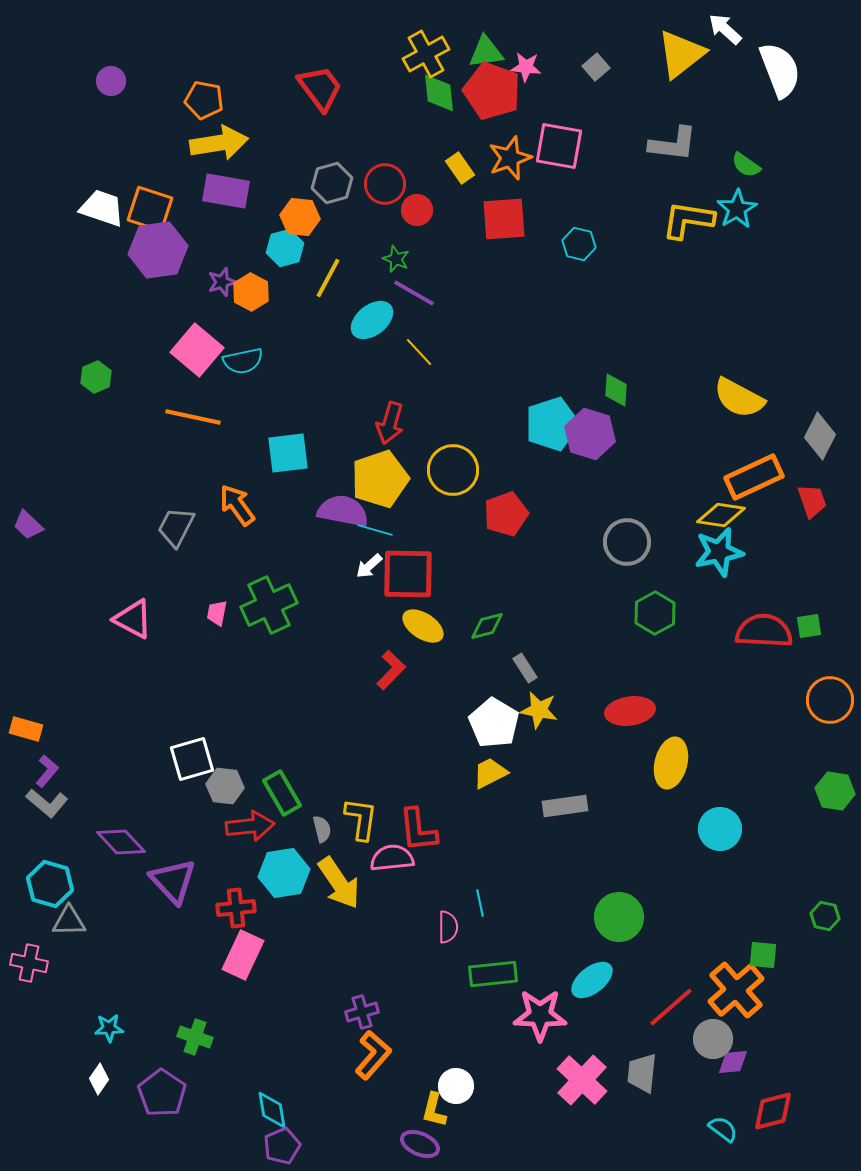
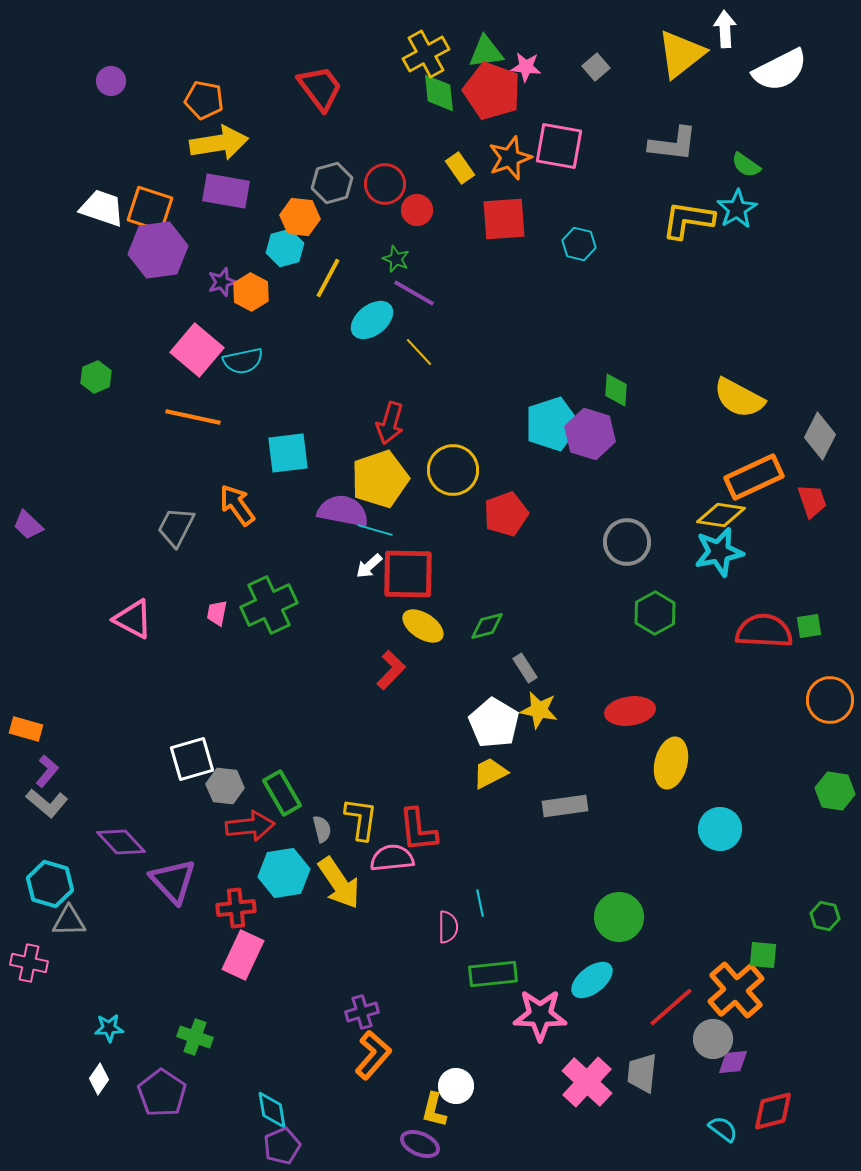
white arrow at (725, 29): rotated 45 degrees clockwise
white semicircle at (780, 70): rotated 84 degrees clockwise
pink cross at (582, 1080): moved 5 px right, 2 px down
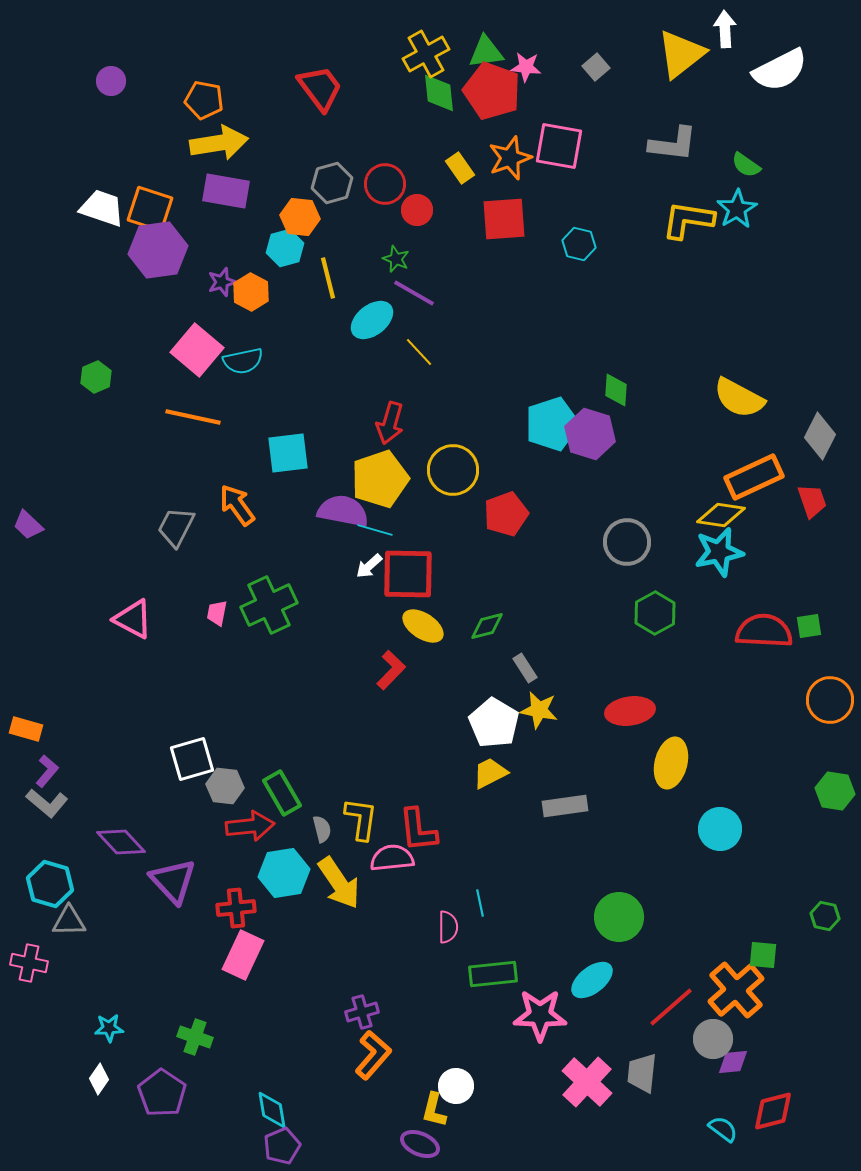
yellow line at (328, 278): rotated 42 degrees counterclockwise
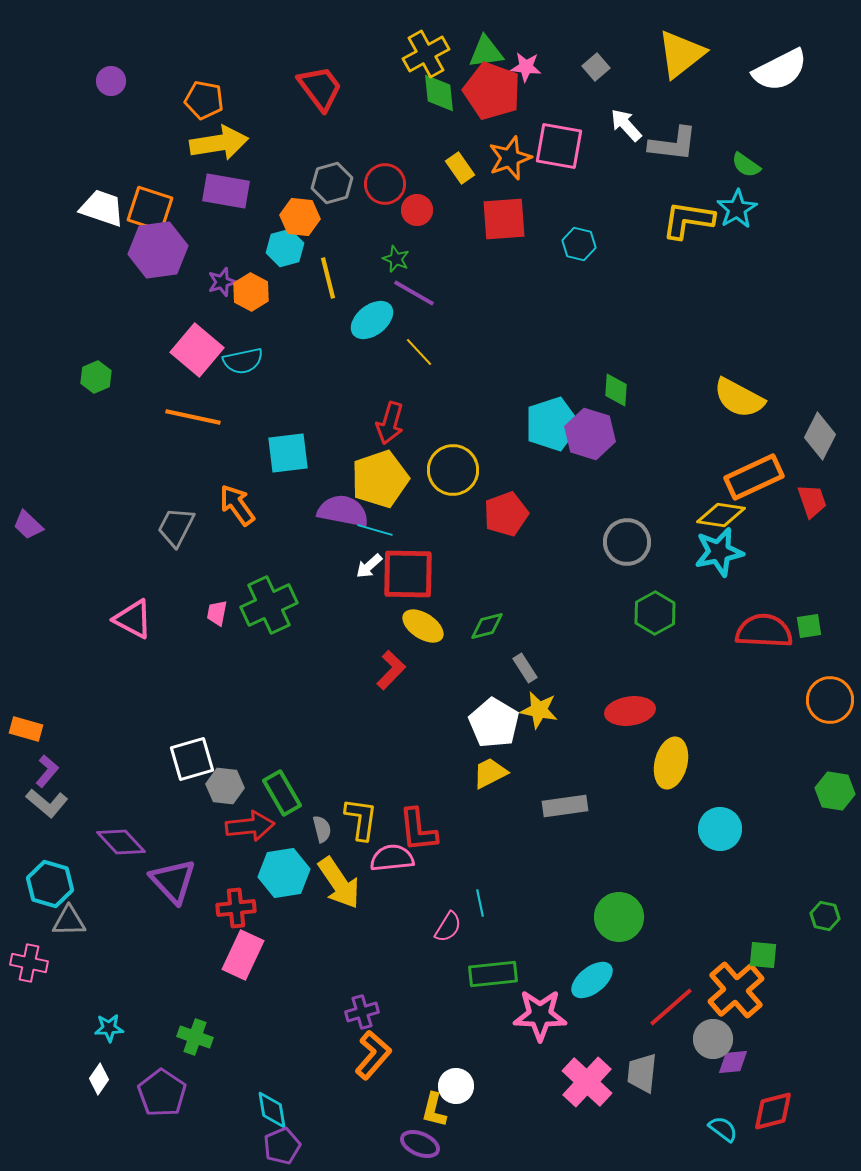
white arrow at (725, 29): moved 99 px left, 96 px down; rotated 39 degrees counterclockwise
pink semicircle at (448, 927): rotated 32 degrees clockwise
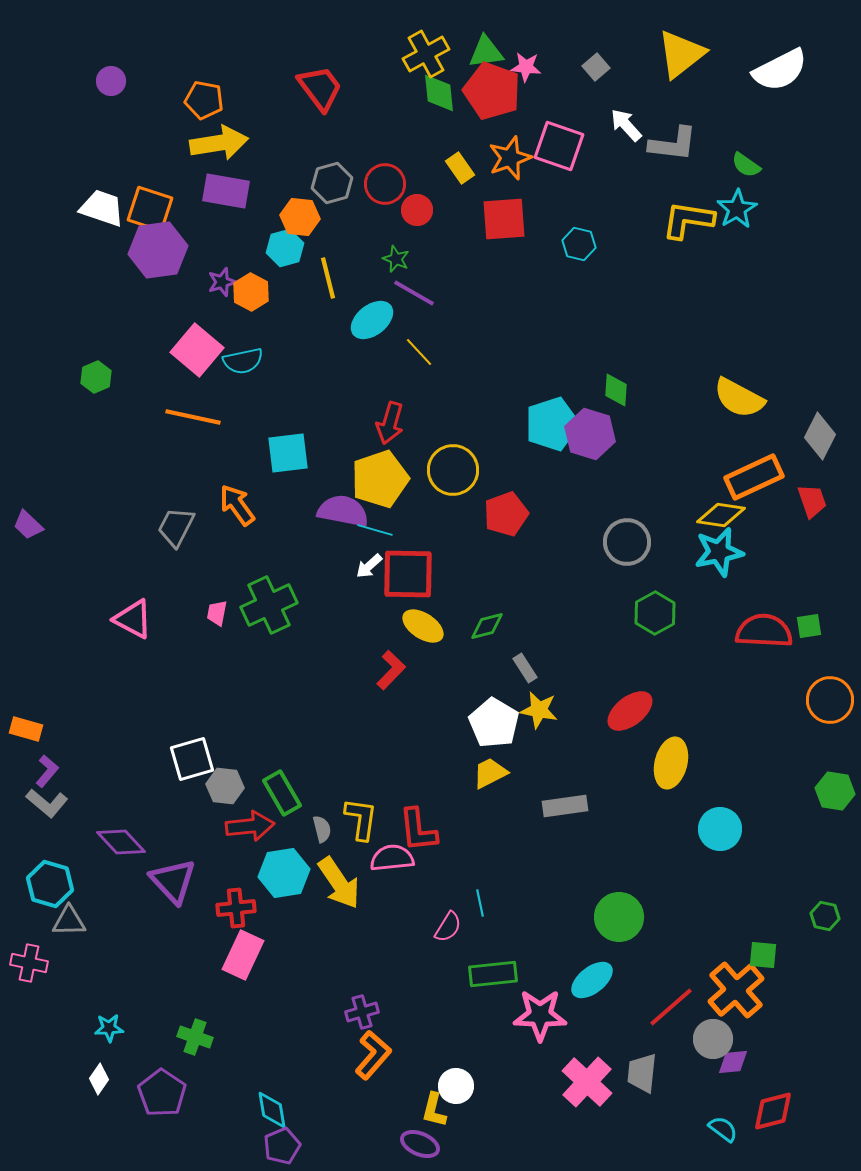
pink square at (559, 146): rotated 9 degrees clockwise
red ellipse at (630, 711): rotated 30 degrees counterclockwise
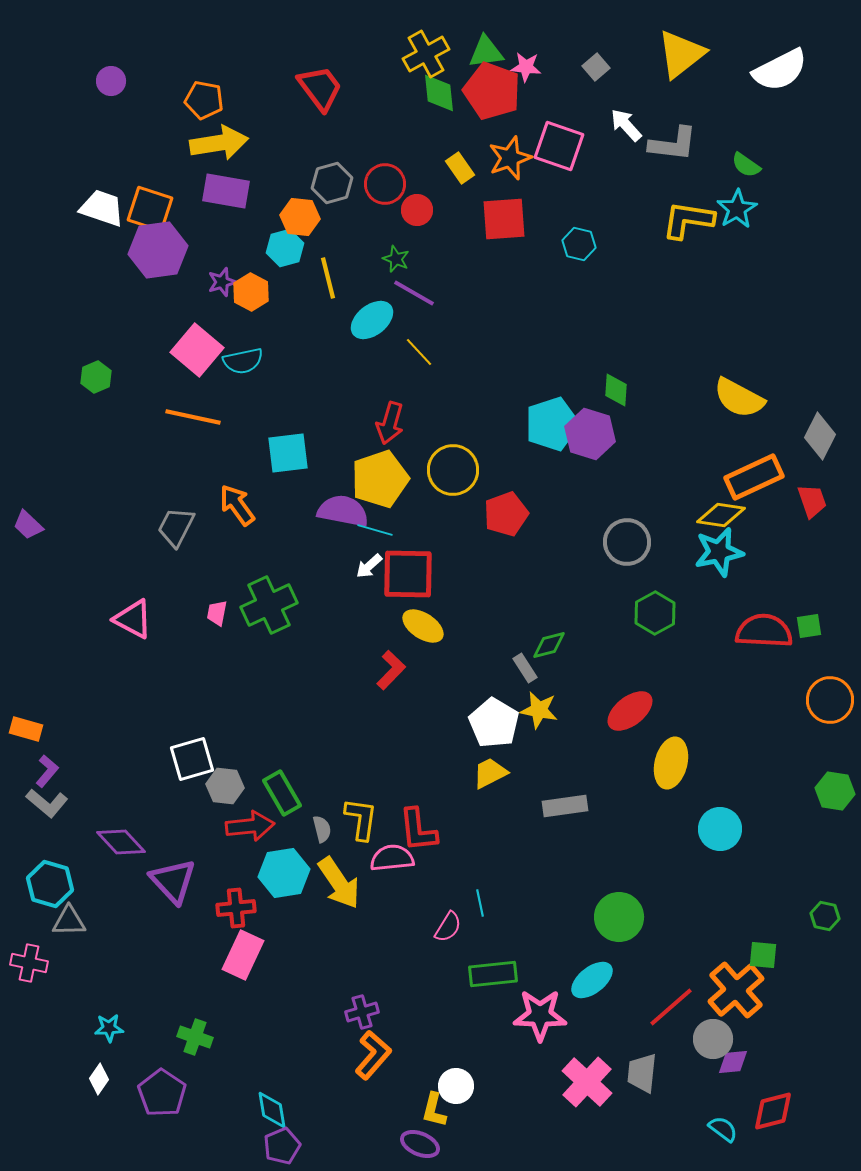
green diamond at (487, 626): moved 62 px right, 19 px down
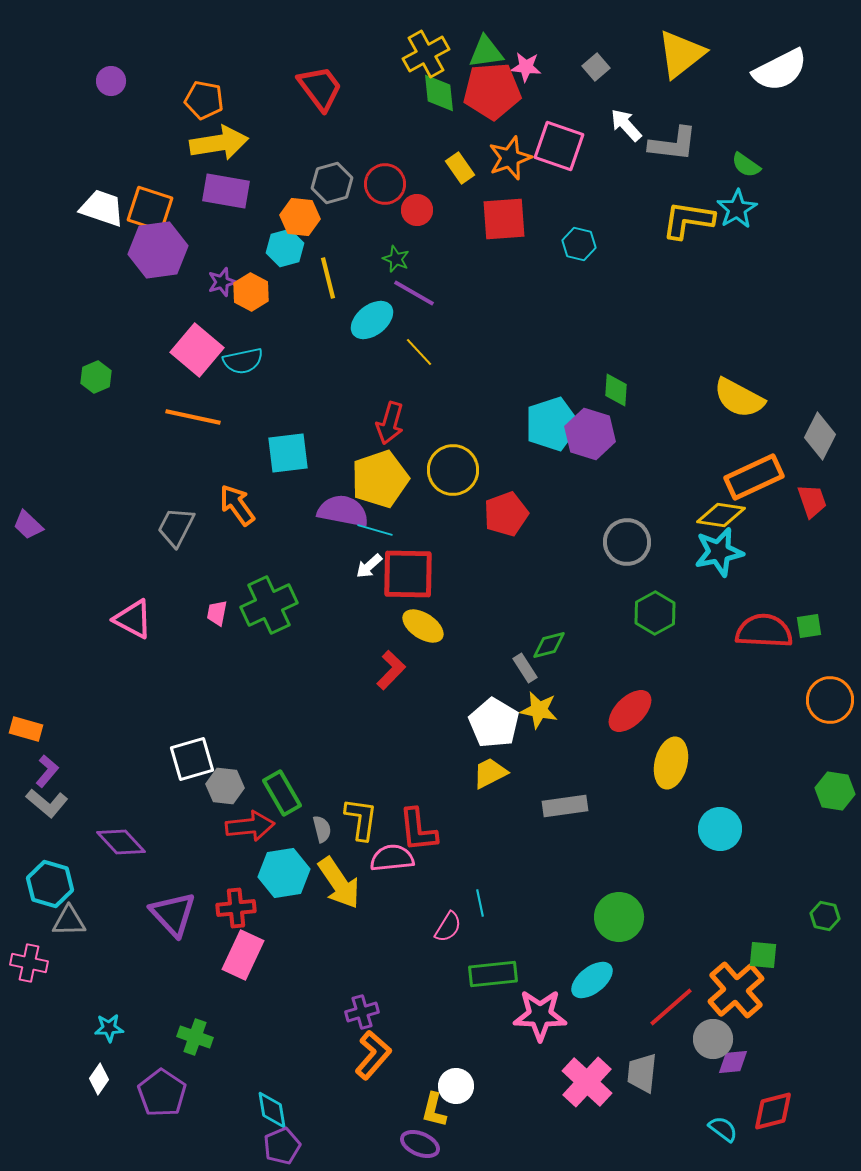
red pentagon at (492, 91): rotated 24 degrees counterclockwise
red ellipse at (630, 711): rotated 6 degrees counterclockwise
purple triangle at (173, 881): moved 33 px down
